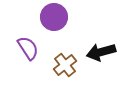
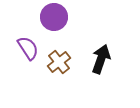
black arrow: moved 7 px down; rotated 124 degrees clockwise
brown cross: moved 6 px left, 3 px up
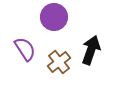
purple semicircle: moved 3 px left, 1 px down
black arrow: moved 10 px left, 9 px up
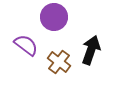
purple semicircle: moved 1 px right, 4 px up; rotated 20 degrees counterclockwise
brown cross: rotated 15 degrees counterclockwise
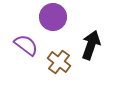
purple circle: moved 1 px left
black arrow: moved 5 px up
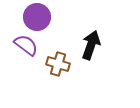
purple circle: moved 16 px left
brown cross: moved 1 px left, 2 px down; rotated 20 degrees counterclockwise
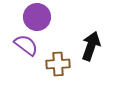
black arrow: moved 1 px down
brown cross: rotated 20 degrees counterclockwise
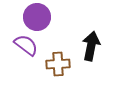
black arrow: rotated 8 degrees counterclockwise
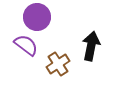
brown cross: rotated 30 degrees counterclockwise
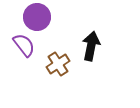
purple semicircle: moved 2 px left; rotated 15 degrees clockwise
